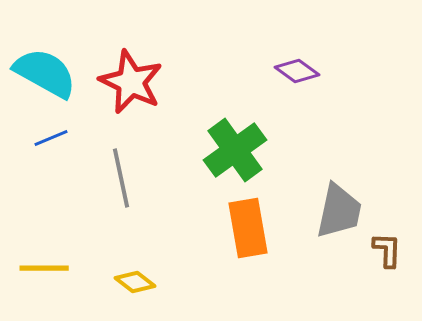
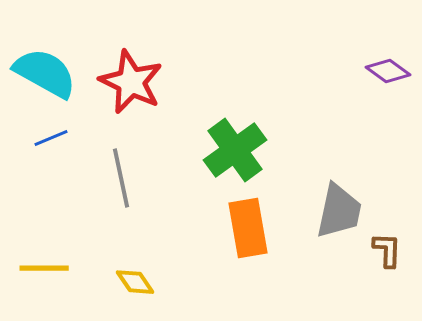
purple diamond: moved 91 px right
yellow diamond: rotated 18 degrees clockwise
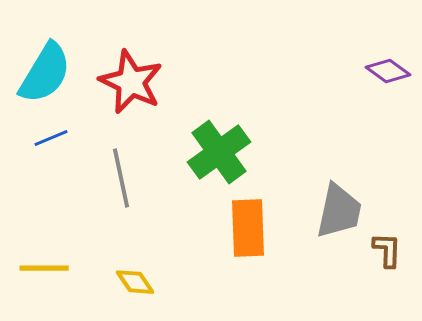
cyan semicircle: rotated 92 degrees clockwise
green cross: moved 16 px left, 2 px down
orange rectangle: rotated 8 degrees clockwise
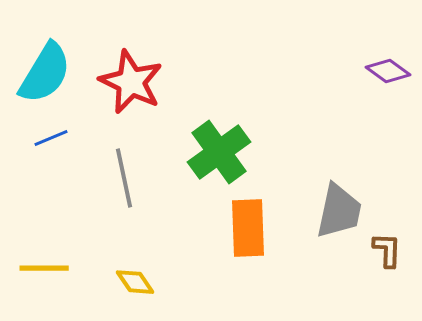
gray line: moved 3 px right
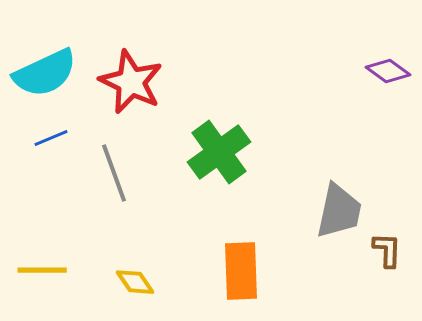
cyan semicircle: rotated 34 degrees clockwise
gray line: moved 10 px left, 5 px up; rotated 8 degrees counterclockwise
orange rectangle: moved 7 px left, 43 px down
yellow line: moved 2 px left, 2 px down
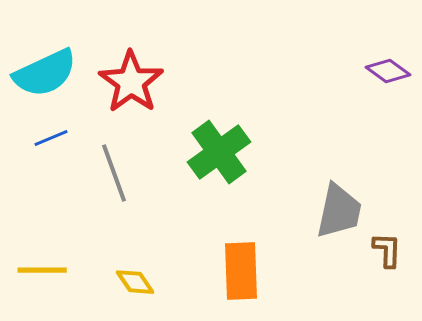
red star: rotated 10 degrees clockwise
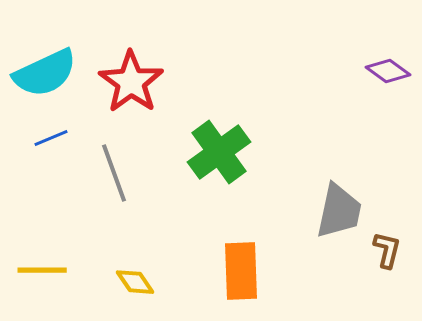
brown L-shape: rotated 12 degrees clockwise
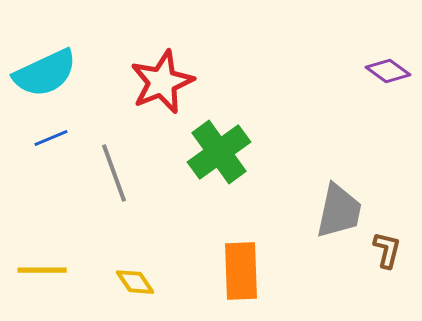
red star: moved 31 px right; rotated 14 degrees clockwise
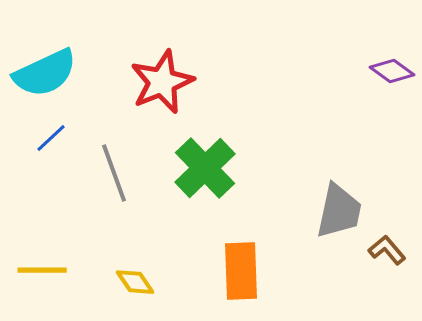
purple diamond: moved 4 px right
blue line: rotated 20 degrees counterclockwise
green cross: moved 14 px left, 16 px down; rotated 8 degrees counterclockwise
brown L-shape: rotated 54 degrees counterclockwise
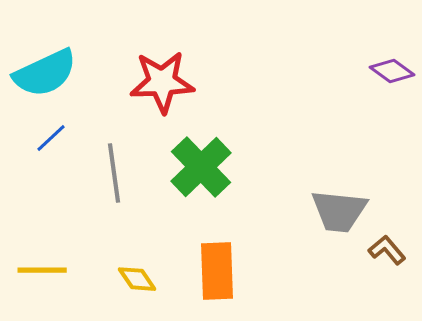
red star: rotated 20 degrees clockwise
green cross: moved 4 px left, 1 px up
gray line: rotated 12 degrees clockwise
gray trapezoid: rotated 84 degrees clockwise
orange rectangle: moved 24 px left
yellow diamond: moved 2 px right, 3 px up
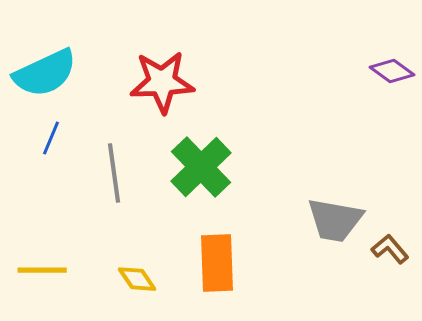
blue line: rotated 24 degrees counterclockwise
gray trapezoid: moved 4 px left, 9 px down; rotated 4 degrees clockwise
brown L-shape: moved 3 px right, 1 px up
orange rectangle: moved 8 px up
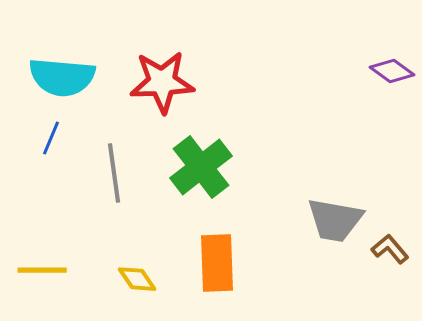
cyan semicircle: moved 17 px right, 4 px down; rotated 30 degrees clockwise
green cross: rotated 6 degrees clockwise
